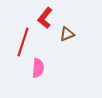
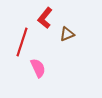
red line: moved 1 px left
pink semicircle: rotated 30 degrees counterclockwise
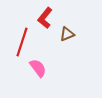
pink semicircle: rotated 12 degrees counterclockwise
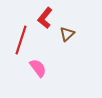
brown triangle: rotated 21 degrees counterclockwise
red line: moved 1 px left, 2 px up
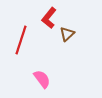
red L-shape: moved 4 px right
pink semicircle: moved 4 px right, 11 px down
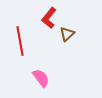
red line: moved 1 px left, 1 px down; rotated 28 degrees counterclockwise
pink semicircle: moved 1 px left, 1 px up
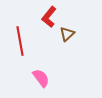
red L-shape: moved 1 px up
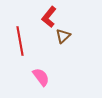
brown triangle: moved 4 px left, 2 px down
pink semicircle: moved 1 px up
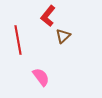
red L-shape: moved 1 px left, 1 px up
red line: moved 2 px left, 1 px up
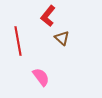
brown triangle: moved 1 px left, 2 px down; rotated 35 degrees counterclockwise
red line: moved 1 px down
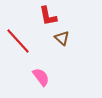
red L-shape: rotated 50 degrees counterclockwise
red line: rotated 32 degrees counterclockwise
